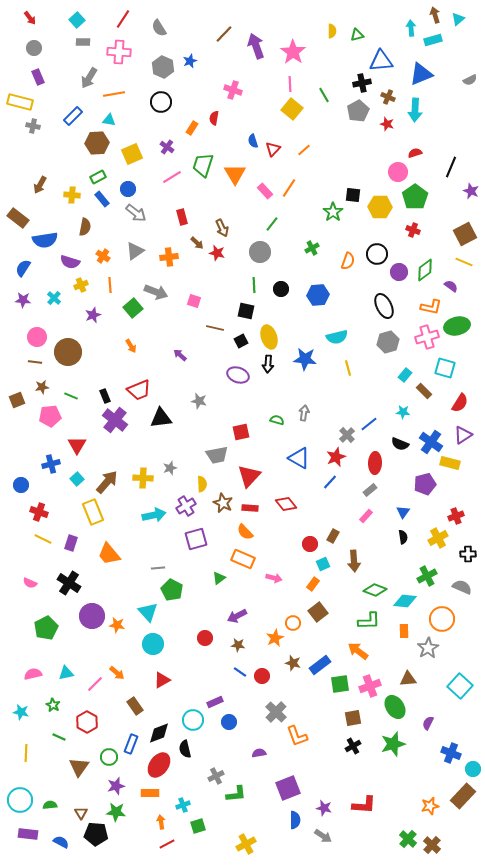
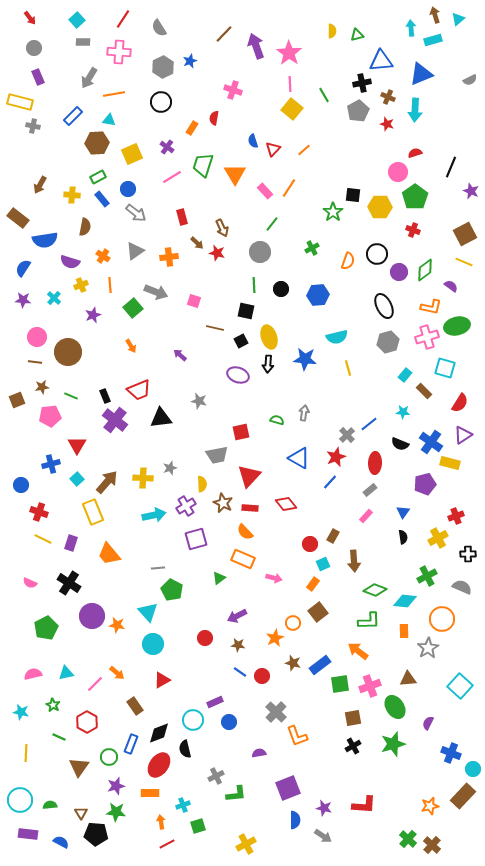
pink star at (293, 52): moved 4 px left, 1 px down
gray hexagon at (163, 67): rotated 10 degrees clockwise
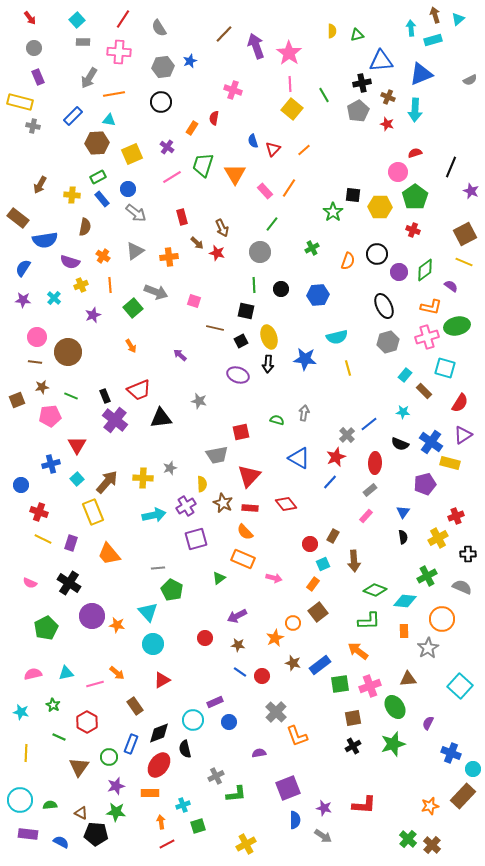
gray hexagon at (163, 67): rotated 20 degrees clockwise
pink line at (95, 684): rotated 30 degrees clockwise
brown triangle at (81, 813): rotated 32 degrees counterclockwise
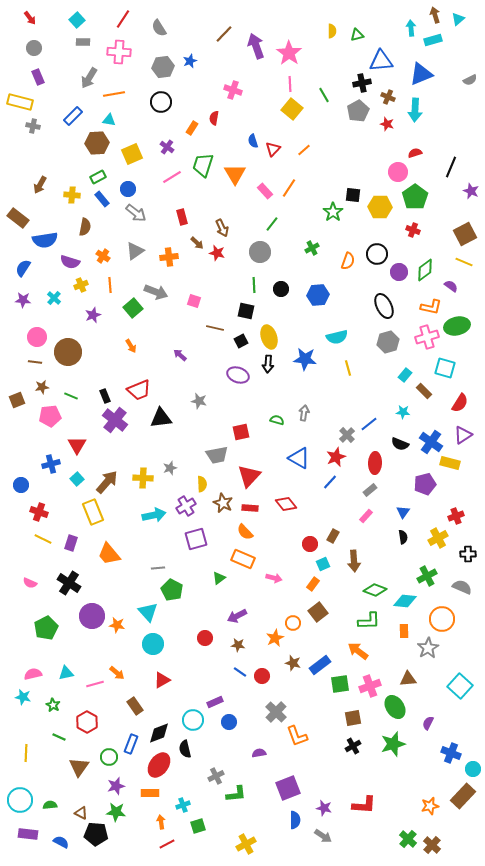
cyan star at (21, 712): moved 2 px right, 15 px up
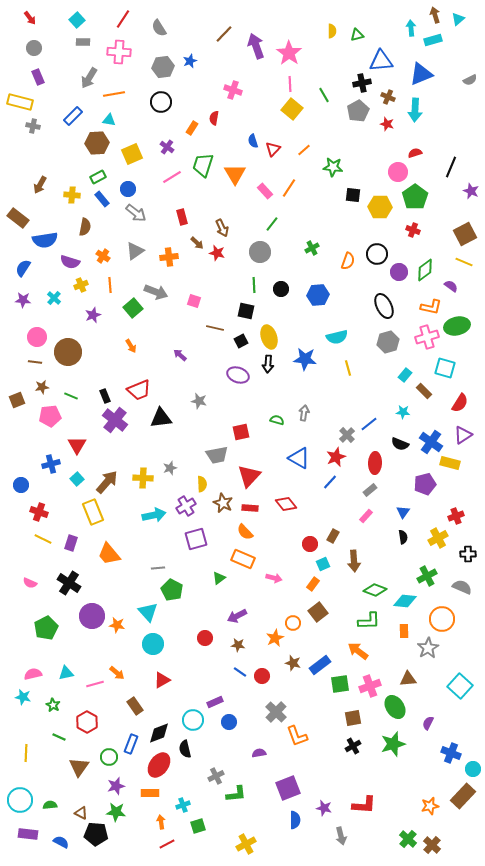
green star at (333, 212): moved 45 px up; rotated 30 degrees counterclockwise
gray arrow at (323, 836): moved 18 px right; rotated 42 degrees clockwise
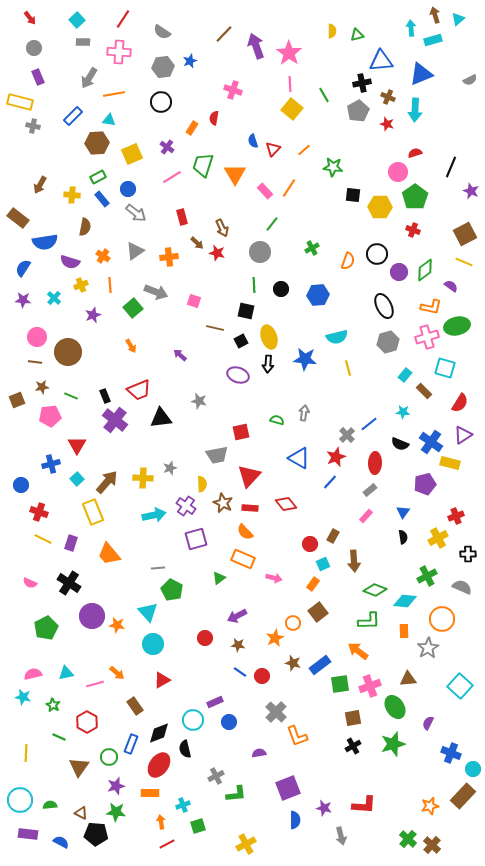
gray semicircle at (159, 28): moved 3 px right, 4 px down; rotated 24 degrees counterclockwise
blue semicircle at (45, 240): moved 2 px down
purple cross at (186, 506): rotated 24 degrees counterclockwise
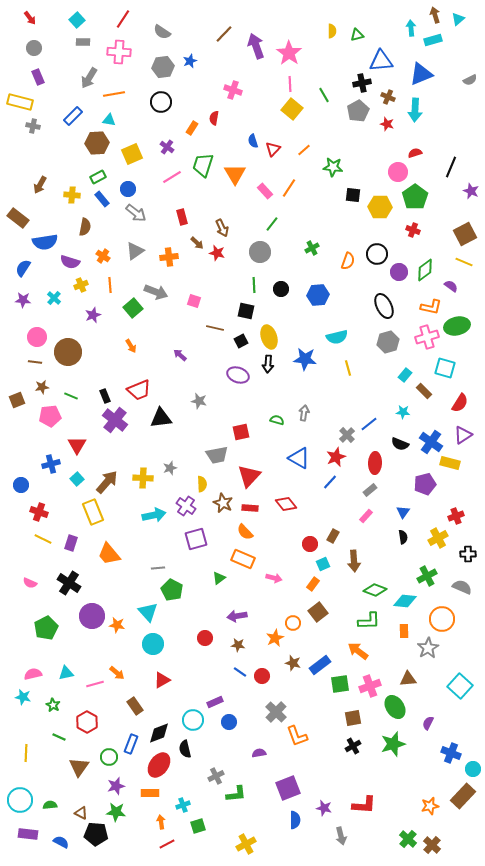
purple arrow at (237, 616): rotated 18 degrees clockwise
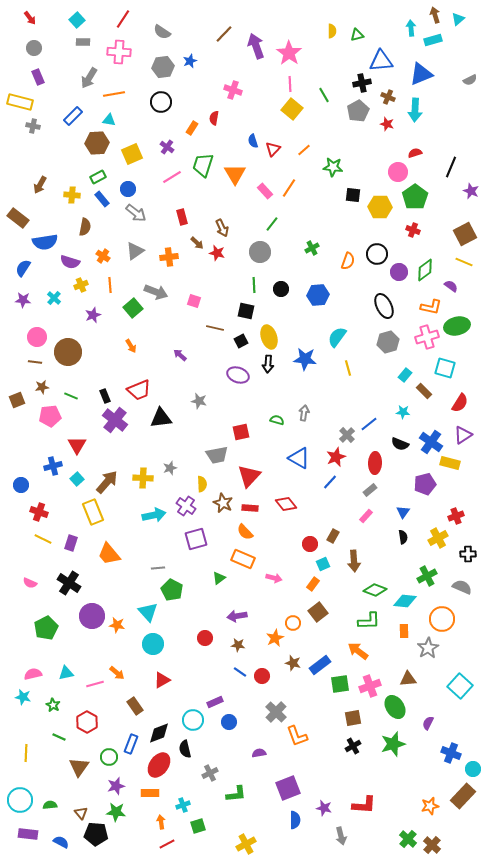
cyan semicircle at (337, 337): rotated 140 degrees clockwise
blue cross at (51, 464): moved 2 px right, 2 px down
gray cross at (216, 776): moved 6 px left, 3 px up
brown triangle at (81, 813): rotated 24 degrees clockwise
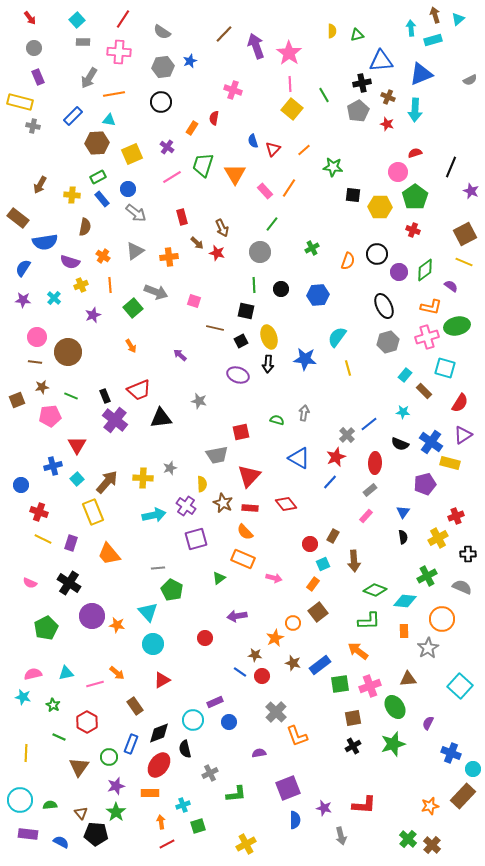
brown star at (238, 645): moved 17 px right, 10 px down
green star at (116, 812): rotated 30 degrees clockwise
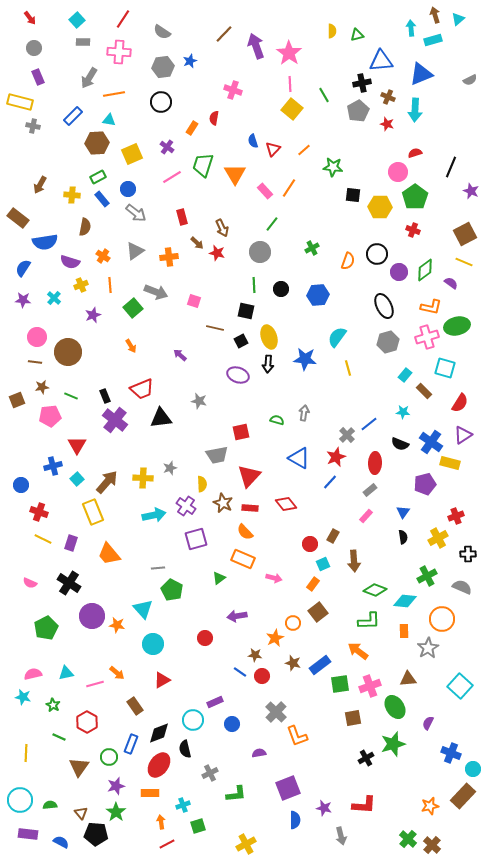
purple semicircle at (451, 286): moved 3 px up
red trapezoid at (139, 390): moved 3 px right, 1 px up
cyan triangle at (148, 612): moved 5 px left, 3 px up
blue circle at (229, 722): moved 3 px right, 2 px down
black cross at (353, 746): moved 13 px right, 12 px down
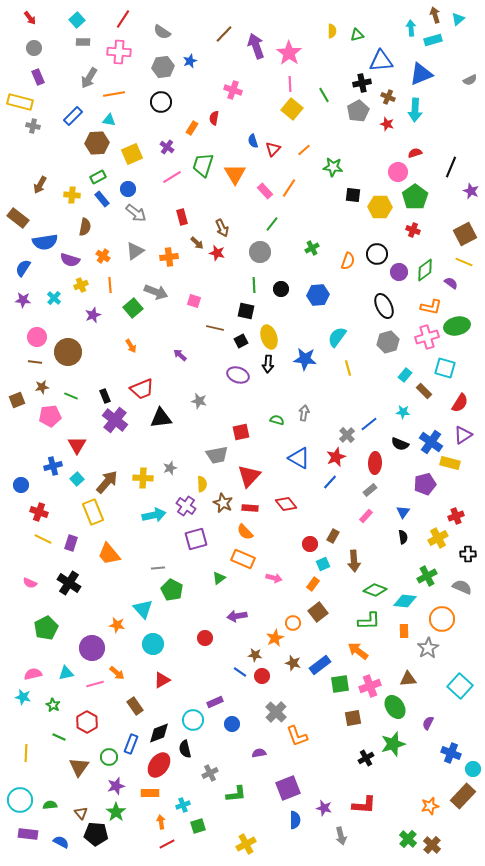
purple semicircle at (70, 262): moved 2 px up
purple circle at (92, 616): moved 32 px down
